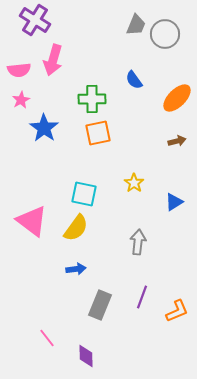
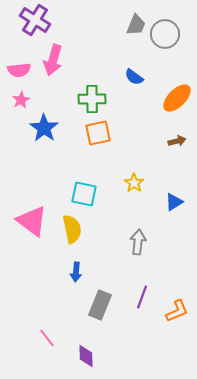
blue semicircle: moved 3 px up; rotated 18 degrees counterclockwise
yellow semicircle: moved 4 px left, 1 px down; rotated 48 degrees counterclockwise
blue arrow: moved 3 px down; rotated 102 degrees clockwise
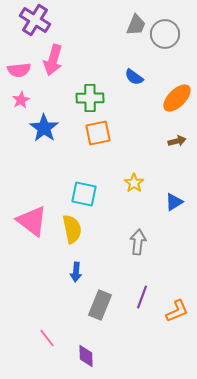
green cross: moved 2 px left, 1 px up
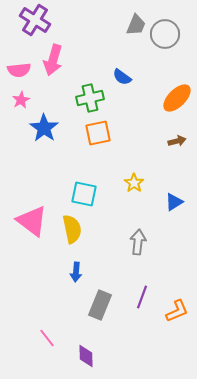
blue semicircle: moved 12 px left
green cross: rotated 12 degrees counterclockwise
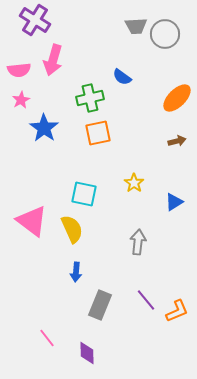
gray trapezoid: moved 1 px down; rotated 65 degrees clockwise
yellow semicircle: rotated 12 degrees counterclockwise
purple line: moved 4 px right, 3 px down; rotated 60 degrees counterclockwise
purple diamond: moved 1 px right, 3 px up
